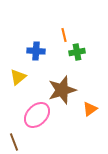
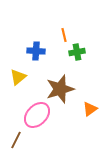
brown star: moved 2 px left, 1 px up
brown line: moved 2 px right, 2 px up; rotated 48 degrees clockwise
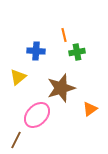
brown star: moved 1 px right, 1 px up
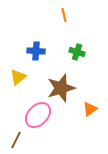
orange line: moved 20 px up
green cross: rotated 28 degrees clockwise
pink ellipse: moved 1 px right
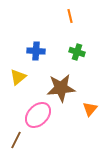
orange line: moved 6 px right, 1 px down
brown star: rotated 12 degrees clockwise
orange triangle: rotated 14 degrees counterclockwise
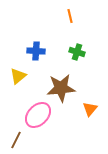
yellow triangle: moved 1 px up
